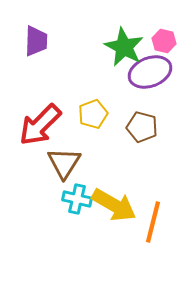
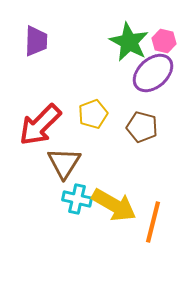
green star: moved 5 px right, 5 px up
purple ellipse: moved 3 px right, 1 px down; rotated 21 degrees counterclockwise
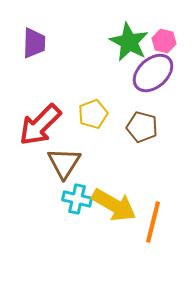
purple trapezoid: moved 2 px left, 2 px down
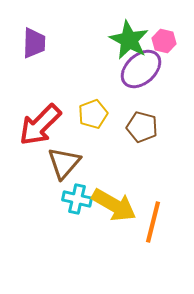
green star: moved 2 px up
purple ellipse: moved 12 px left, 4 px up
brown triangle: rotated 9 degrees clockwise
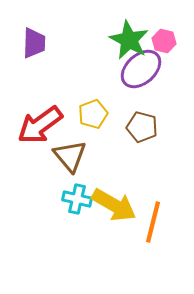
red arrow: rotated 9 degrees clockwise
brown triangle: moved 6 px right, 7 px up; rotated 21 degrees counterclockwise
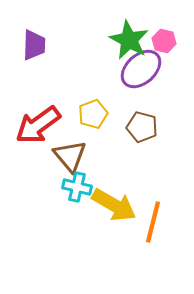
purple trapezoid: moved 2 px down
red arrow: moved 2 px left
cyan cross: moved 12 px up
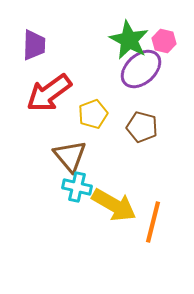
red arrow: moved 11 px right, 32 px up
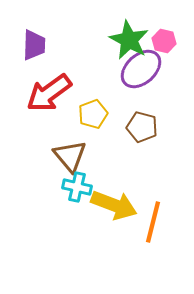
yellow arrow: rotated 9 degrees counterclockwise
